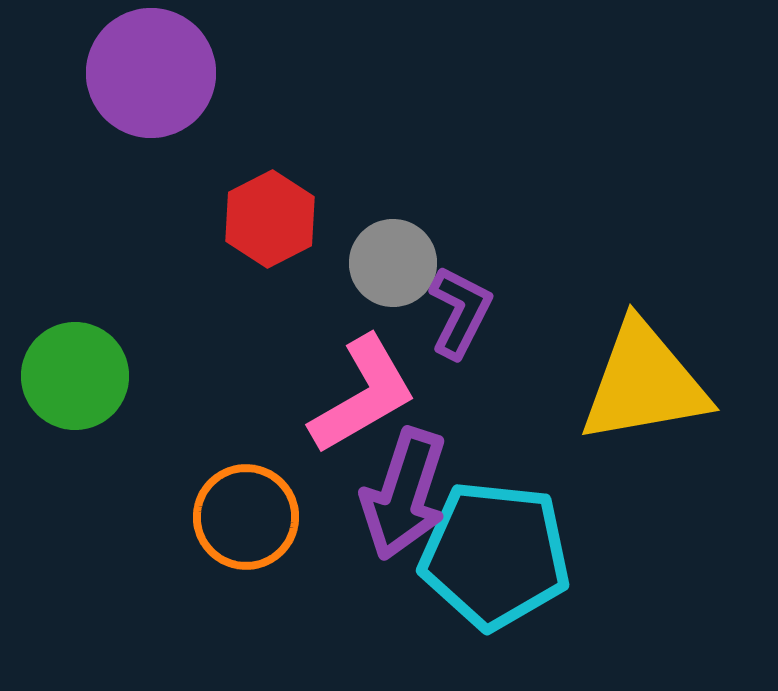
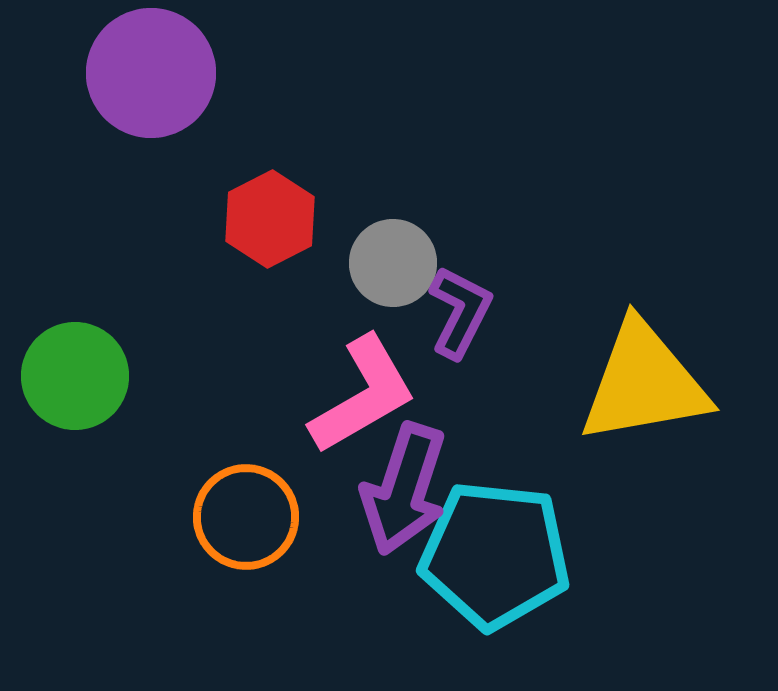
purple arrow: moved 5 px up
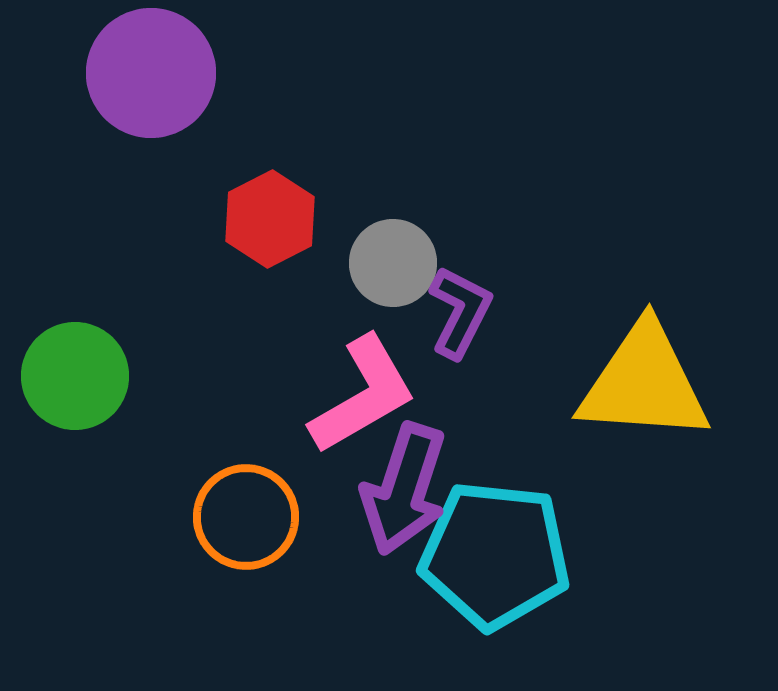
yellow triangle: rotated 14 degrees clockwise
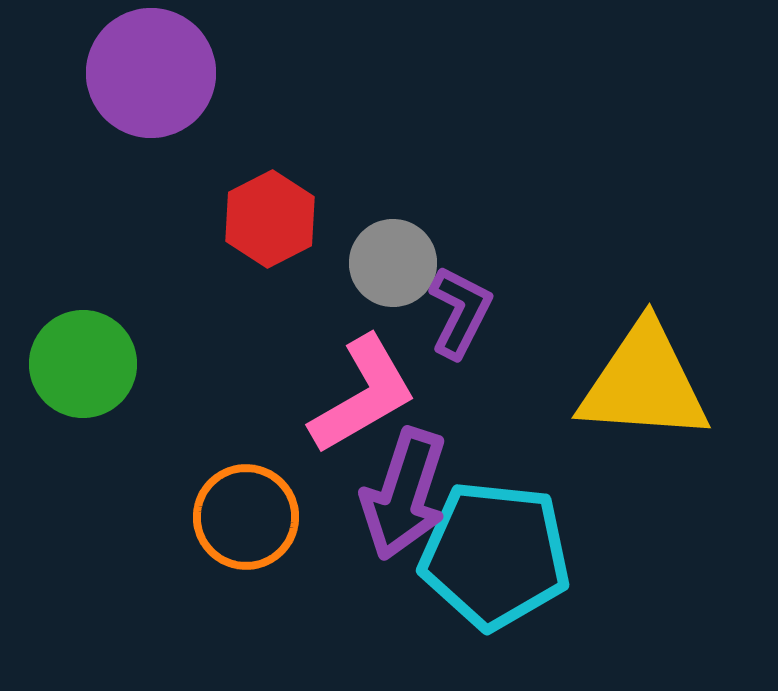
green circle: moved 8 px right, 12 px up
purple arrow: moved 5 px down
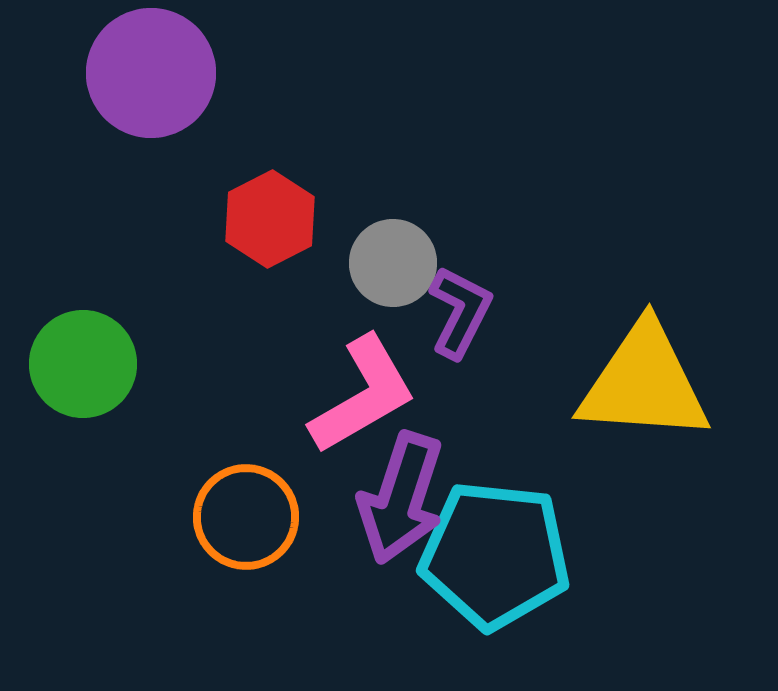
purple arrow: moved 3 px left, 4 px down
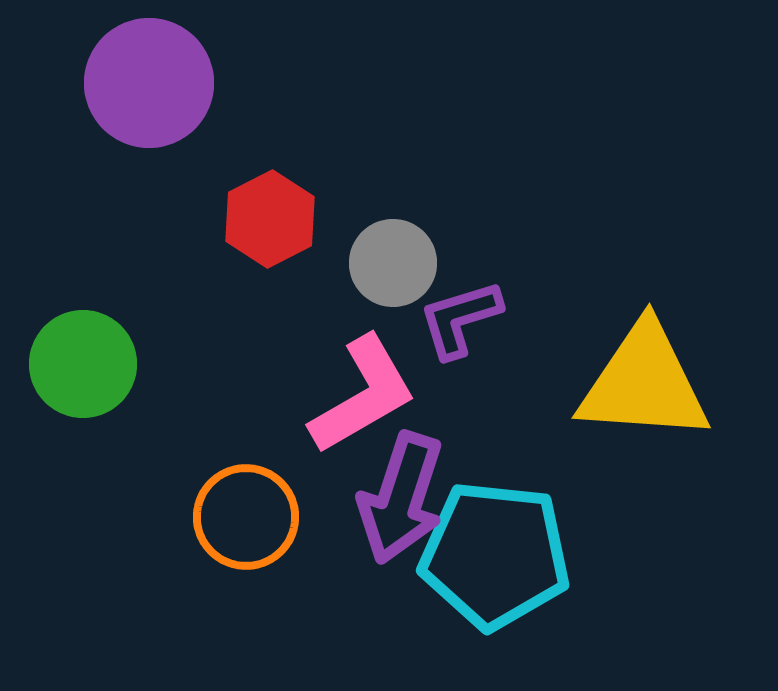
purple circle: moved 2 px left, 10 px down
purple L-shape: moved 7 px down; rotated 134 degrees counterclockwise
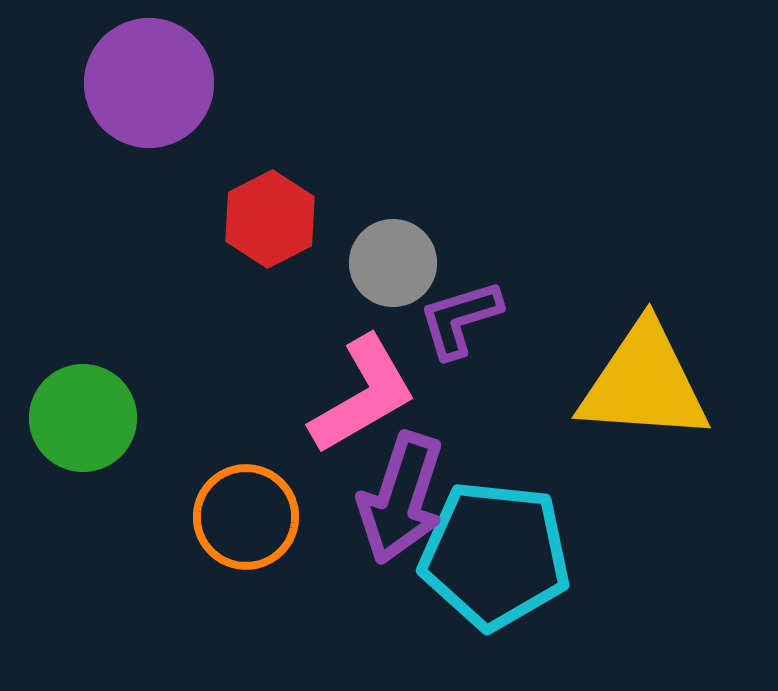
green circle: moved 54 px down
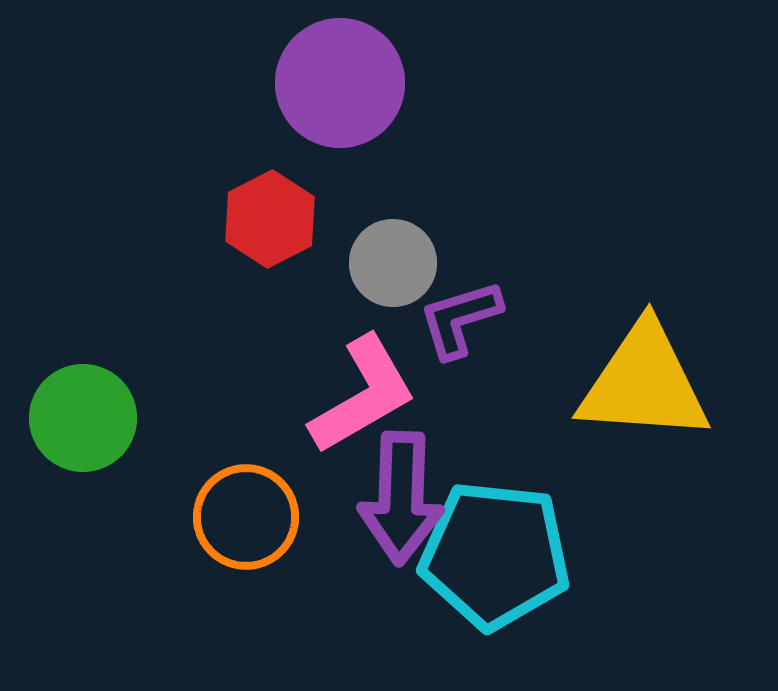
purple circle: moved 191 px right
purple arrow: rotated 16 degrees counterclockwise
